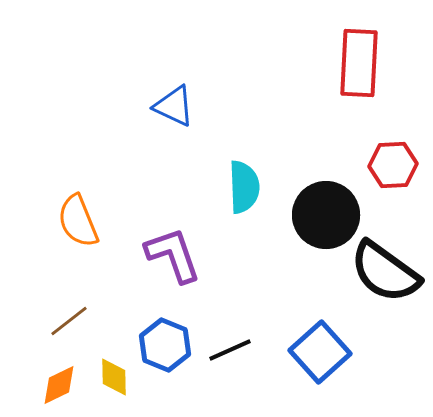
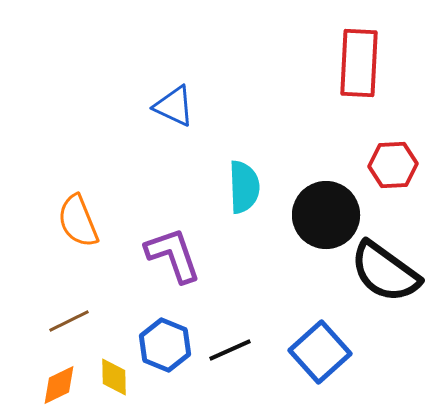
brown line: rotated 12 degrees clockwise
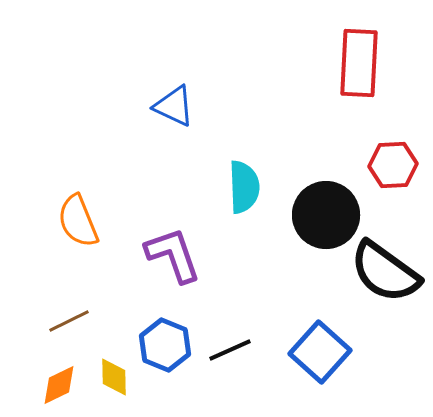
blue square: rotated 6 degrees counterclockwise
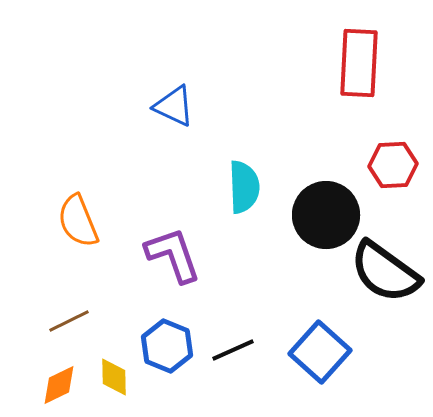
blue hexagon: moved 2 px right, 1 px down
black line: moved 3 px right
